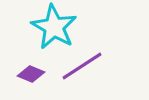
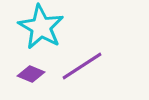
cyan star: moved 13 px left
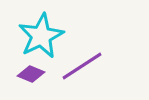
cyan star: moved 9 px down; rotated 15 degrees clockwise
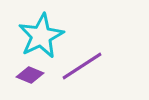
purple diamond: moved 1 px left, 1 px down
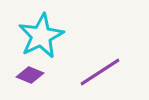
purple line: moved 18 px right, 6 px down
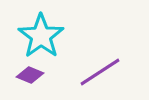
cyan star: rotated 9 degrees counterclockwise
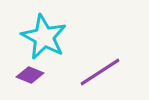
cyan star: moved 3 px right, 1 px down; rotated 9 degrees counterclockwise
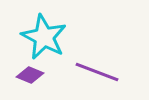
purple line: moved 3 px left; rotated 54 degrees clockwise
